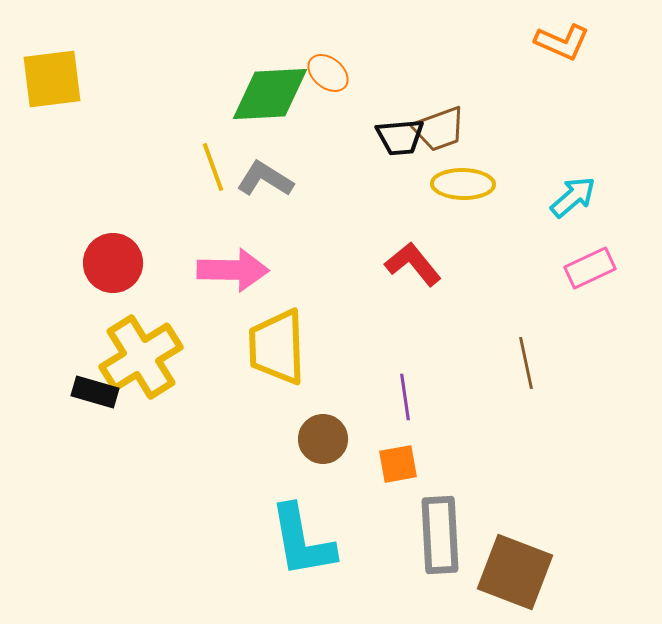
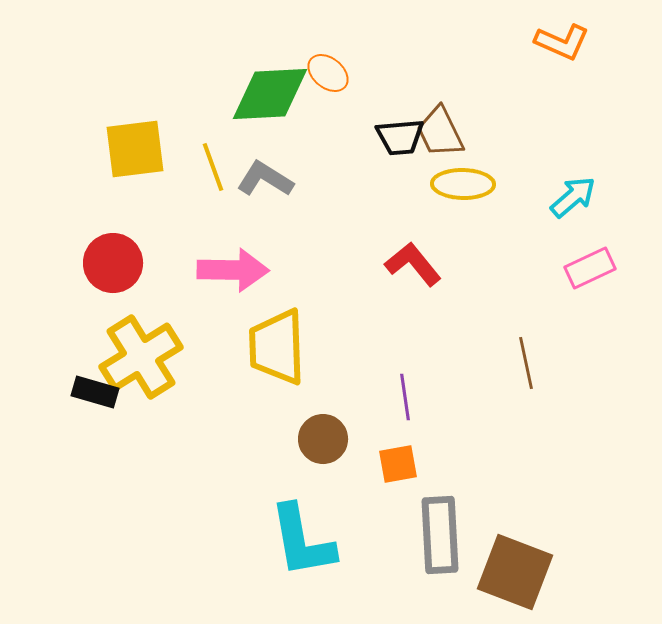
yellow square: moved 83 px right, 70 px down
brown trapezoid: moved 1 px right, 3 px down; rotated 84 degrees clockwise
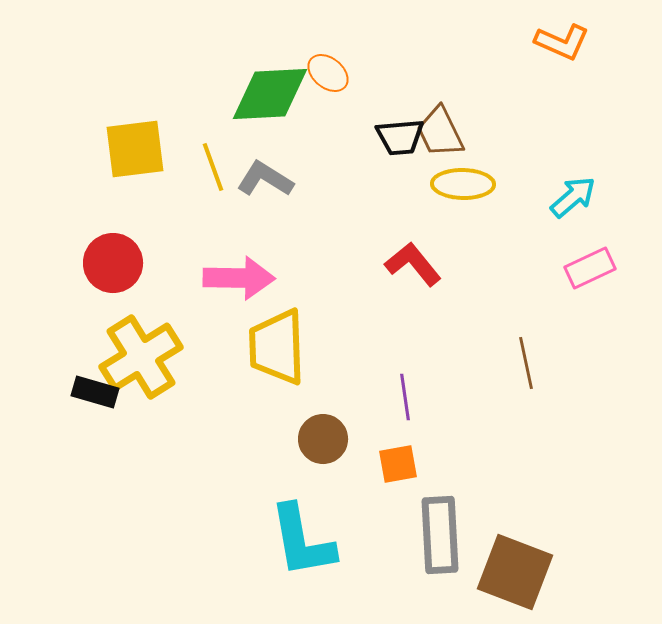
pink arrow: moved 6 px right, 8 px down
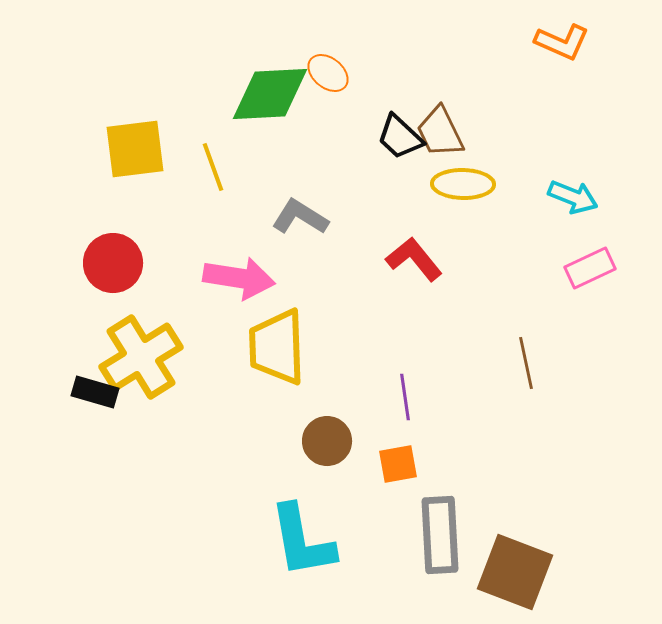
black trapezoid: rotated 48 degrees clockwise
gray L-shape: moved 35 px right, 38 px down
cyan arrow: rotated 63 degrees clockwise
red L-shape: moved 1 px right, 5 px up
pink arrow: rotated 8 degrees clockwise
brown circle: moved 4 px right, 2 px down
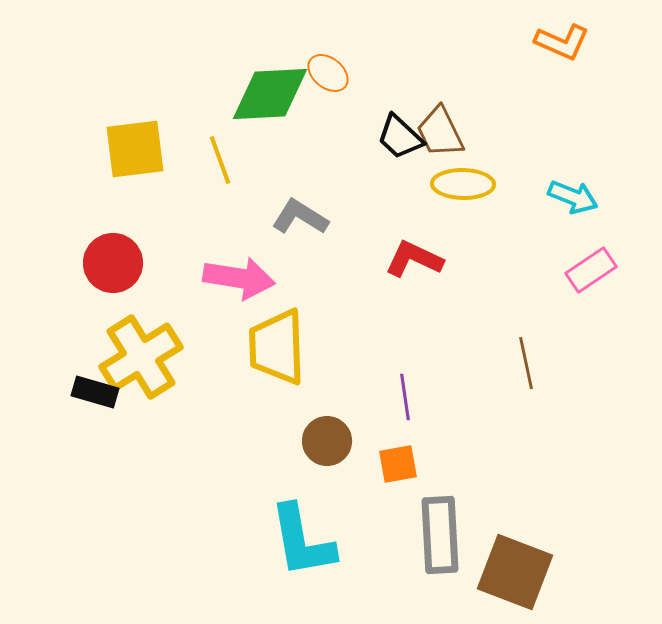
yellow line: moved 7 px right, 7 px up
red L-shape: rotated 26 degrees counterclockwise
pink rectangle: moved 1 px right, 2 px down; rotated 9 degrees counterclockwise
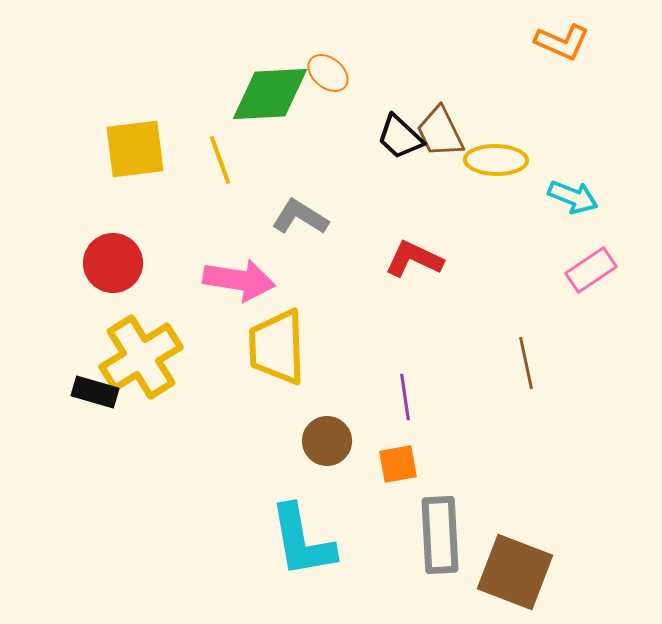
yellow ellipse: moved 33 px right, 24 px up
pink arrow: moved 2 px down
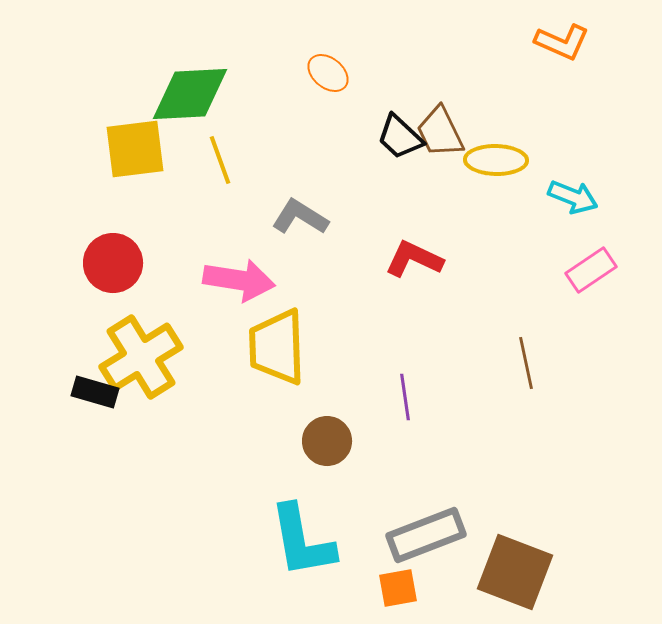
green diamond: moved 80 px left
orange square: moved 124 px down
gray rectangle: moved 14 px left; rotated 72 degrees clockwise
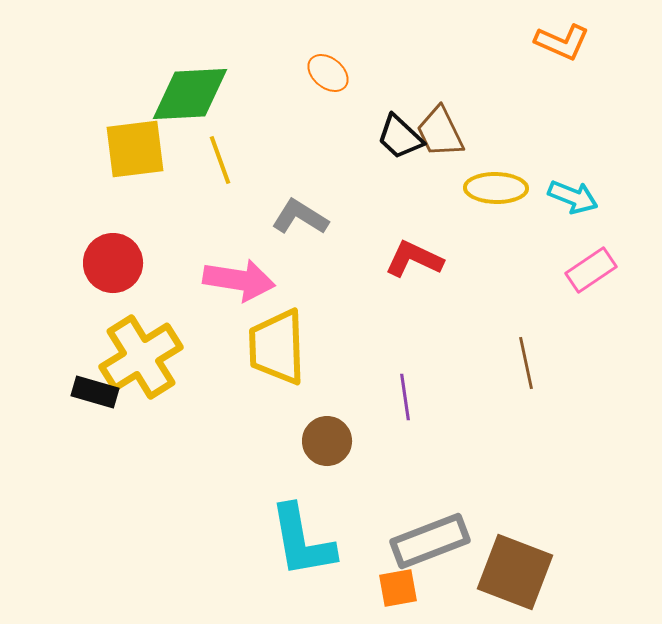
yellow ellipse: moved 28 px down
gray rectangle: moved 4 px right, 6 px down
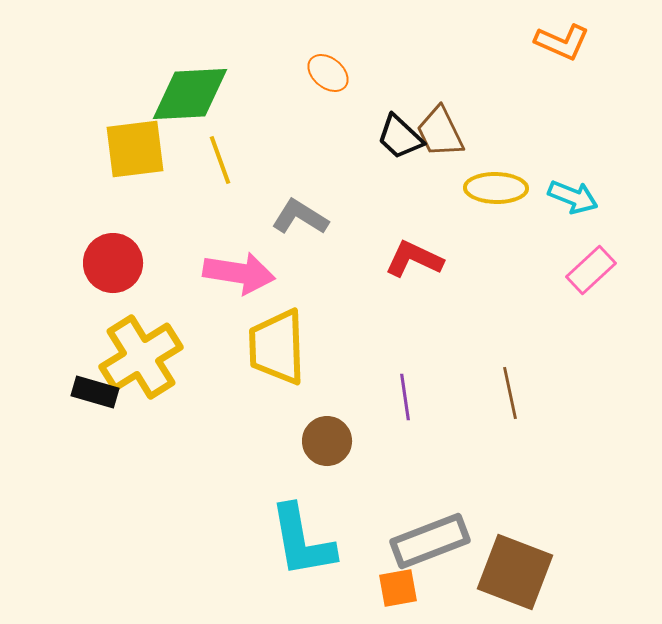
pink rectangle: rotated 9 degrees counterclockwise
pink arrow: moved 7 px up
brown line: moved 16 px left, 30 px down
